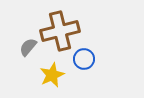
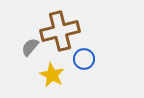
gray semicircle: moved 2 px right
yellow star: rotated 20 degrees counterclockwise
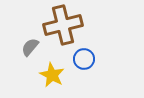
brown cross: moved 3 px right, 6 px up
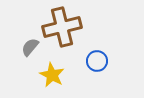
brown cross: moved 1 px left, 2 px down
blue circle: moved 13 px right, 2 px down
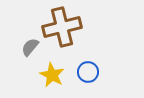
blue circle: moved 9 px left, 11 px down
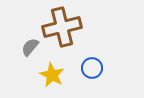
blue circle: moved 4 px right, 4 px up
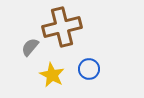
blue circle: moved 3 px left, 1 px down
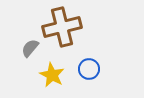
gray semicircle: moved 1 px down
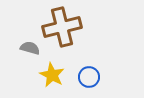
gray semicircle: rotated 66 degrees clockwise
blue circle: moved 8 px down
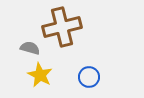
yellow star: moved 12 px left
